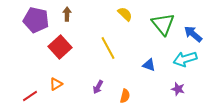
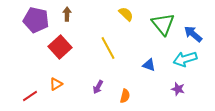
yellow semicircle: moved 1 px right
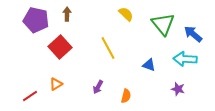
cyan arrow: rotated 20 degrees clockwise
orange semicircle: moved 1 px right
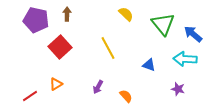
orange semicircle: rotated 56 degrees counterclockwise
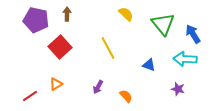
blue arrow: rotated 18 degrees clockwise
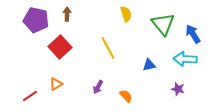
yellow semicircle: rotated 28 degrees clockwise
blue triangle: rotated 32 degrees counterclockwise
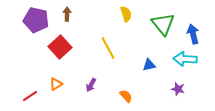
blue arrow: rotated 18 degrees clockwise
purple arrow: moved 7 px left, 2 px up
